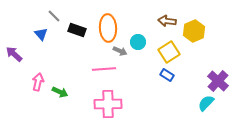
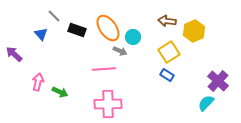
orange ellipse: rotated 32 degrees counterclockwise
cyan circle: moved 5 px left, 5 px up
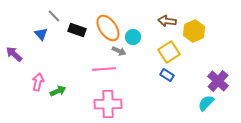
gray arrow: moved 1 px left
green arrow: moved 2 px left, 1 px up; rotated 49 degrees counterclockwise
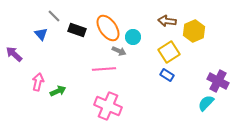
purple cross: rotated 15 degrees counterclockwise
pink cross: moved 2 px down; rotated 24 degrees clockwise
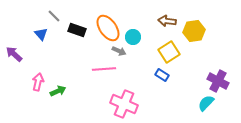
yellow hexagon: rotated 15 degrees clockwise
blue rectangle: moved 5 px left
pink cross: moved 16 px right, 2 px up
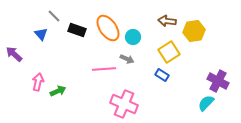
gray arrow: moved 8 px right, 8 px down
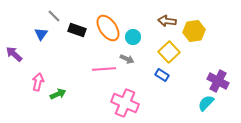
blue triangle: rotated 16 degrees clockwise
yellow square: rotated 10 degrees counterclockwise
green arrow: moved 3 px down
pink cross: moved 1 px right, 1 px up
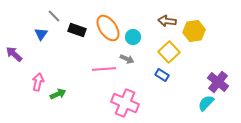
purple cross: moved 1 px down; rotated 10 degrees clockwise
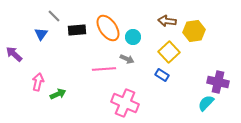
black rectangle: rotated 24 degrees counterclockwise
purple cross: rotated 25 degrees counterclockwise
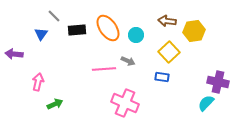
cyan circle: moved 3 px right, 2 px up
purple arrow: rotated 36 degrees counterclockwise
gray arrow: moved 1 px right, 2 px down
blue rectangle: moved 2 px down; rotated 24 degrees counterclockwise
green arrow: moved 3 px left, 10 px down
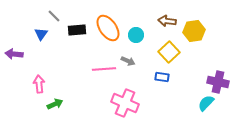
pink arrow: moved 1 px right, 2 px down; rotated 18 degrees counterclockwise
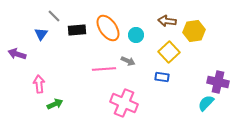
purple arrow: moved 3 px right; rotated 12 degrees clockwise
pink cross: moved 1 px left
